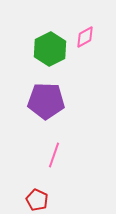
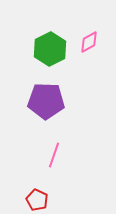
pink diamond: moved 4 px right, 5 px down
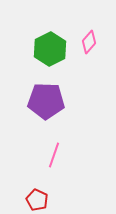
pink diamond: rotated 20 degrees counterclockwise
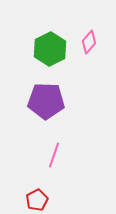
red pentagon: rotated 20 degrees clockwise
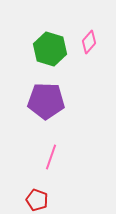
green hexagon: rotated 16 degrees counterclockwise
pink line: moved 3 px left, 2 px down
red pentagon: rotated 25 degrees counterclockwise
